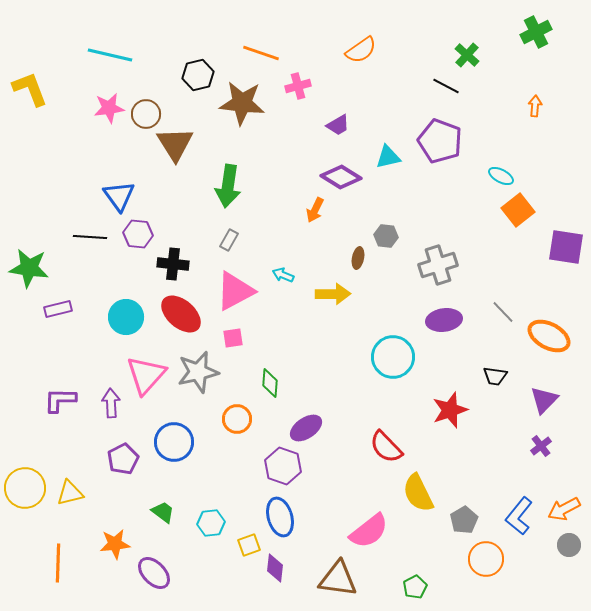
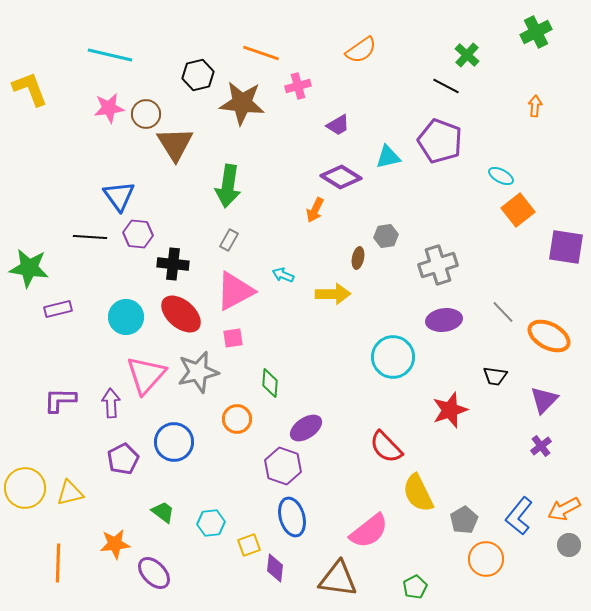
gray hexagon at (386, 236): rotated 15 degrees counterclockwise
blue ellipse at (280, 517): moved 12 px right
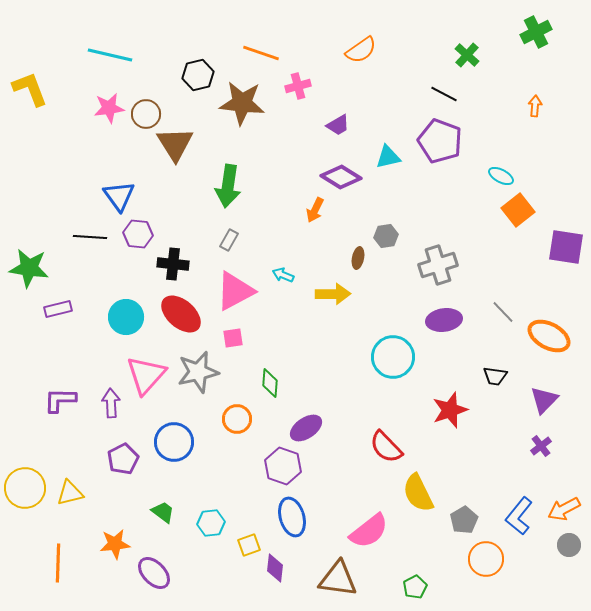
black line at (446, 86): moved 2 px left, 8 px down
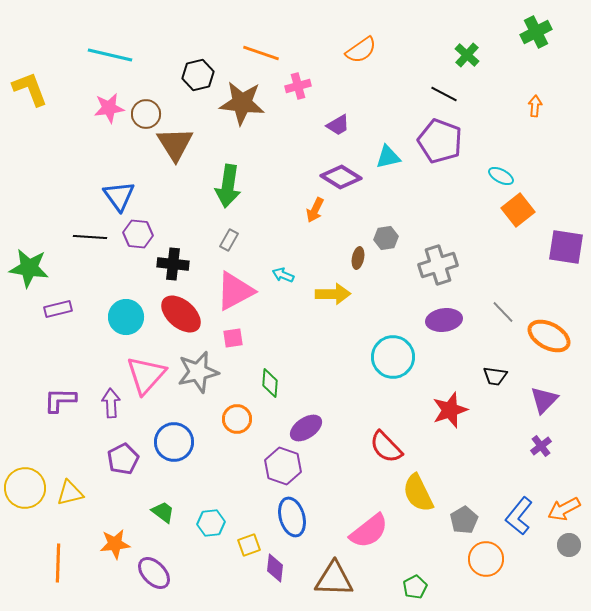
gray hexagon at (386, 236): moved 2 px down
brown triangle at (338, 579): moved 4 px left; rotated 6 degrees counterclockwise
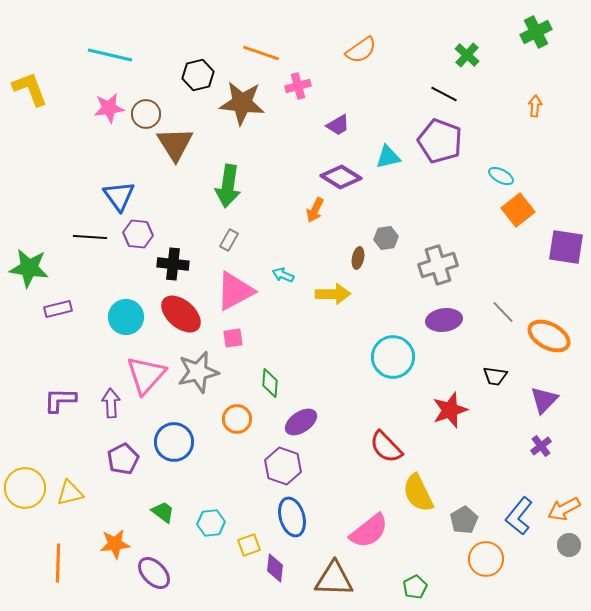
purple ellipse at (306, 428): moved 5 px left, 6 px up
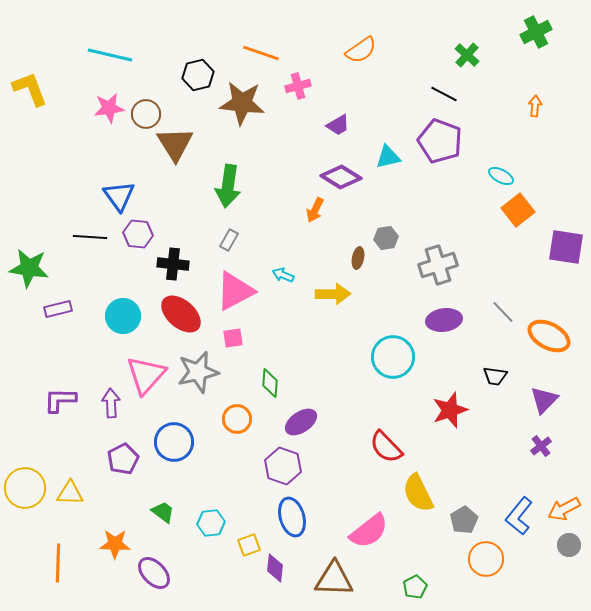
cyan circle at (126, 317): moved 3 px left, 1 px up
yellow triangle at (70, 493): rotated 16 degrees clockwise
orange star at (115, 544): rotated 8 degrees clockwise
